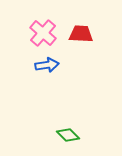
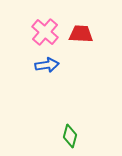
pink cross: moved 2 px right, 1 px up
green diamond: moved 2 px right, 1 px down; rotated 60 degrees clockwise
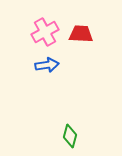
pink cross: rotated 20 degrees clockwise
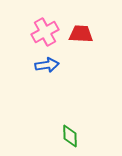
green diamond: rotated 15 degrees counterclockwise
